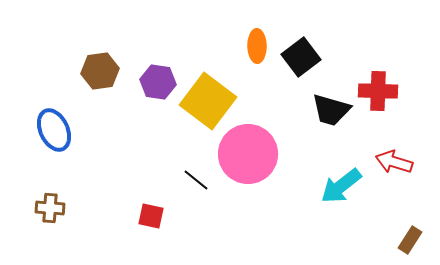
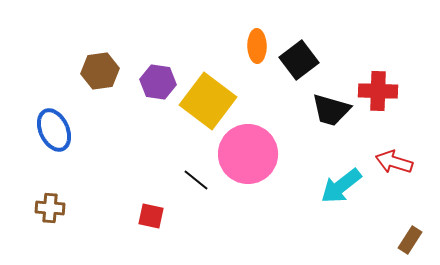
black square: moved 2 px left, 3 px down
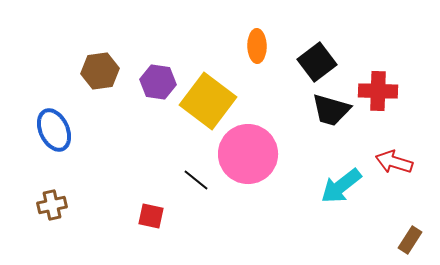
black square: moved 18 px right, 2 px down
brown cross: moved 2 px right, 3 px up; rotated 16 degrees counterclockwise
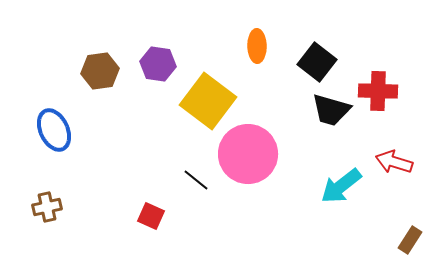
black square: rotated 15 degrees counterclockwise
purple hexagon: moved 18 px up
brown cross: moved 5 px left, 2 px down
red square: rotated 12 degrees clockwise
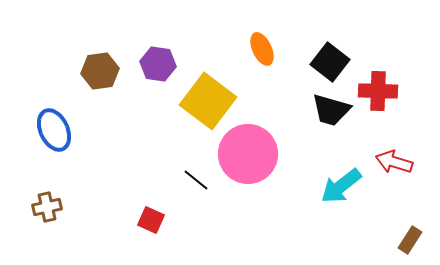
orange ellipse: moved 5 px right, 3 px down; rotated 24 degrees counterclockwise
black square: moved 13 px right
red square: moved 4 px down
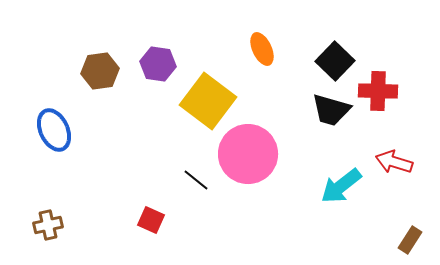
black square: moved 5 px right, 1 px up; rotated 6 degrees clockwise
brown cross: moved 1 px right, 18 px down
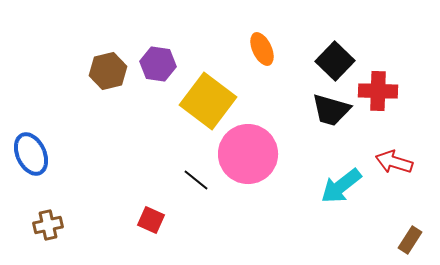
brown hexagon: moved 8 px right; rotated 6 degrees counterclockwise
blue ellipse: moved 23 px left, 24 px down
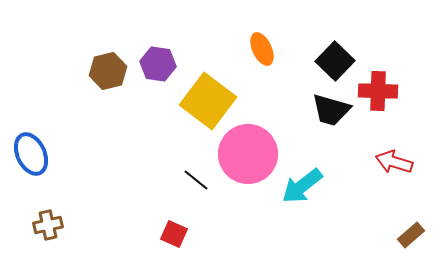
cyan arrow: moved 39 px left
red square: moved 23 px right, 14 px down
brown rectangle: moved 1 px right, 5 px up; rotated 16 degrees clockwise
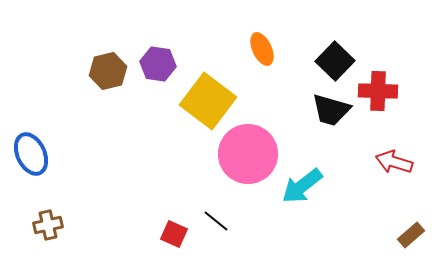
black line: moved 20 px right, 41 px down
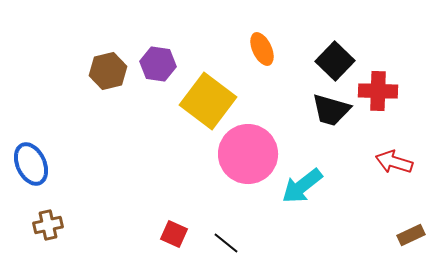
blue ellipse: moved 10 px down
black line: moved 10 px right, 22 px down
brown rectangle: rotated 16 degrees clockwise
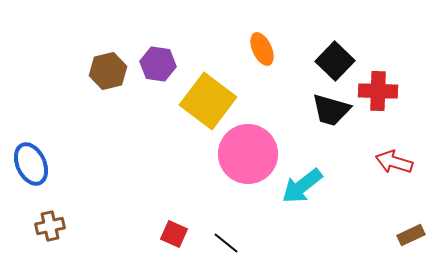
brown cross: moved 2 px right, 1 px down
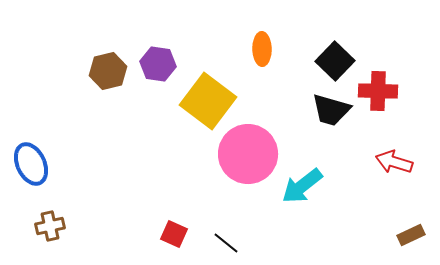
orange ellipse: rotated 24 degrees clockwise
